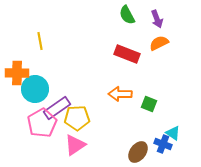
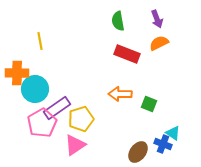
green semicircle: moved 9 px left, 6 px down; rotated 18 degrees clockwise
yellow pentagon: moved 4 px right, 1 px down; rotated 15 degrees counterclockwise
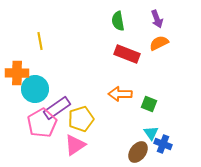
cyan triangle: moved 22 px left; rotated 21 degrees clockwise
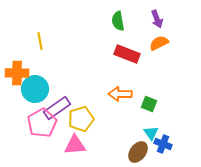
pink triangle: rotated 30 degrees clockwise
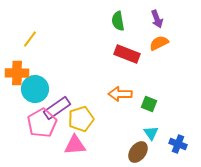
yellow line: moved 10 px left, 2 px up; rotated 48 degrees clockwise
blue cross: moved 15 px right
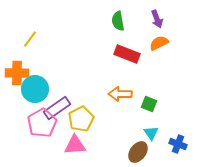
yellow pentagon: rotated 10 degrees counterclockwise
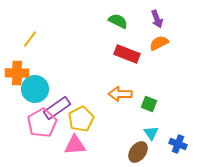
green semicircle: rotated 126 degrees clockwise
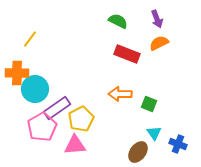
pink pentagon: moved 4 px down
cyan triangle: moved 3 px right
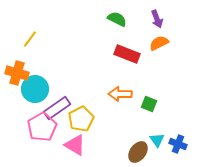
green semicircle: moved 1 px left, 2 px up
orange cross: rotated 15 degrees clockwise
cyan triangle: moved 3 px right, 7 px down
pink triangle: rotated 35 degrees clockwise
